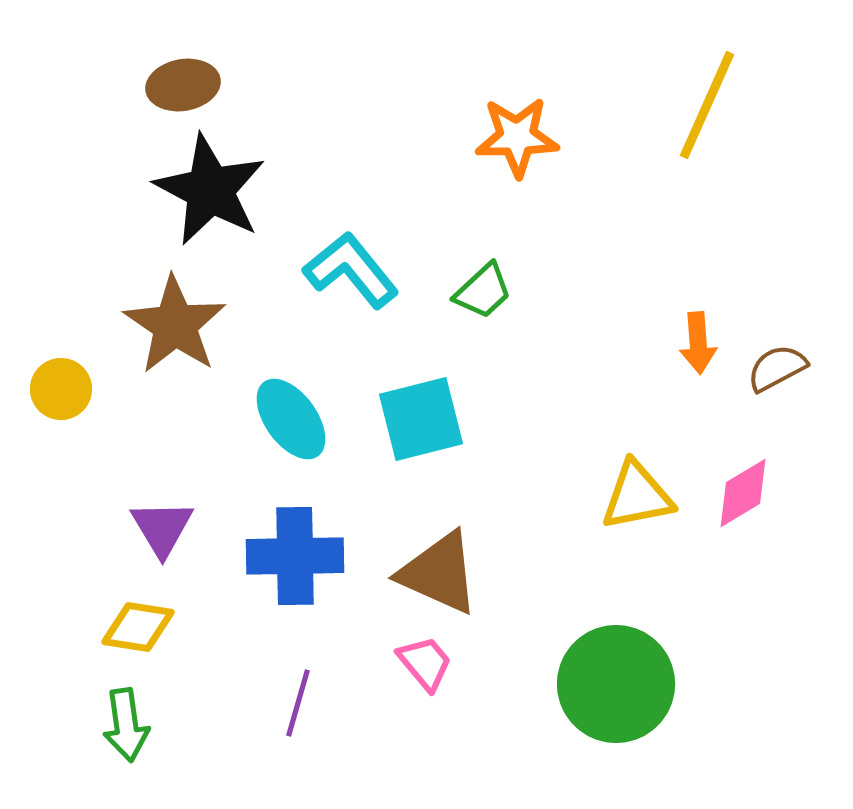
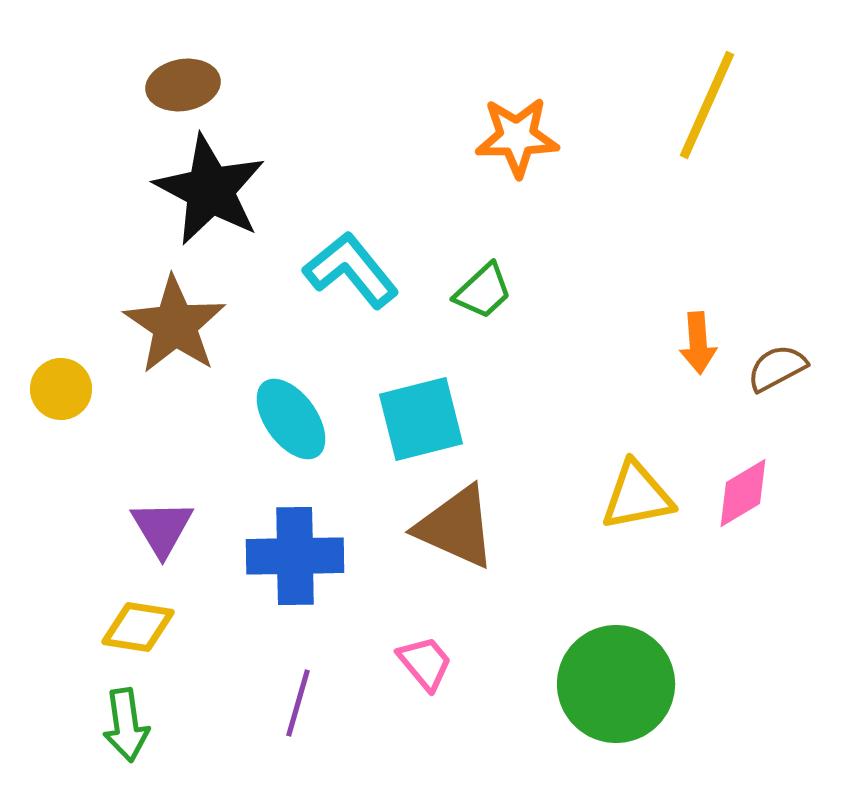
brown triangle: moved 17 px right, 46 px up
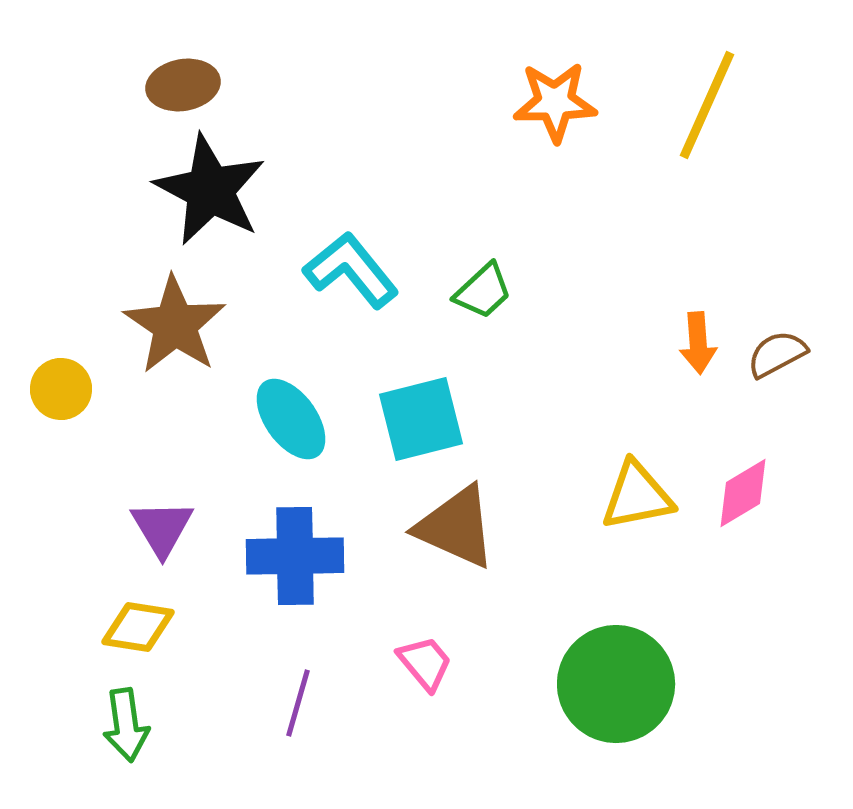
orange star: moved 38 px right, 35 px up
brown semicircle: moved 14 px up
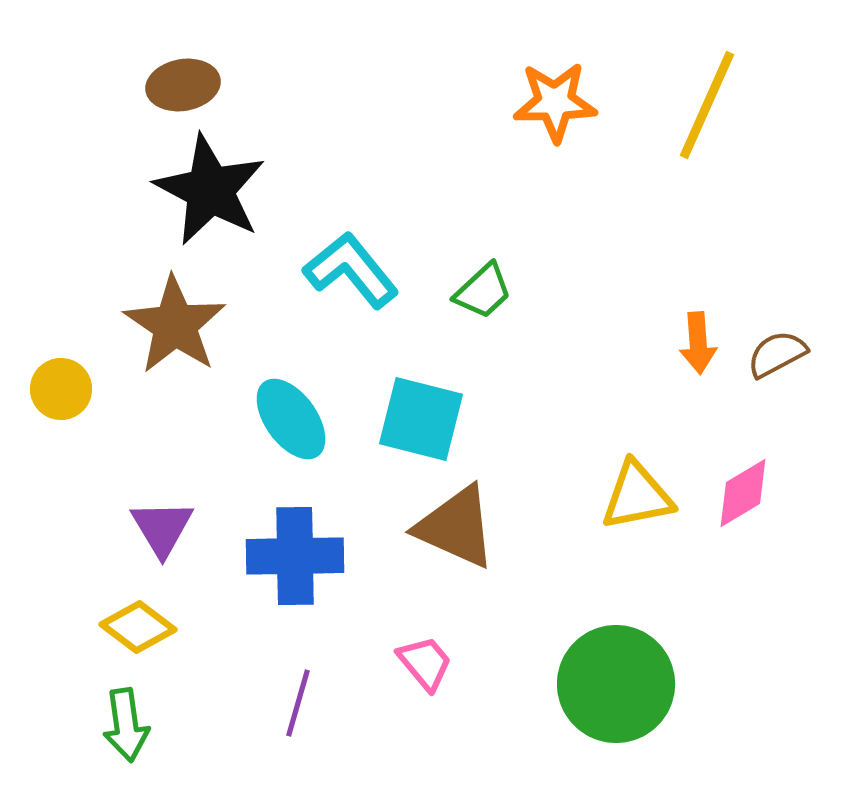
cyan square: rotated 28 degrees clockwise
yellow diamond: rotated 28 degrees clockwise
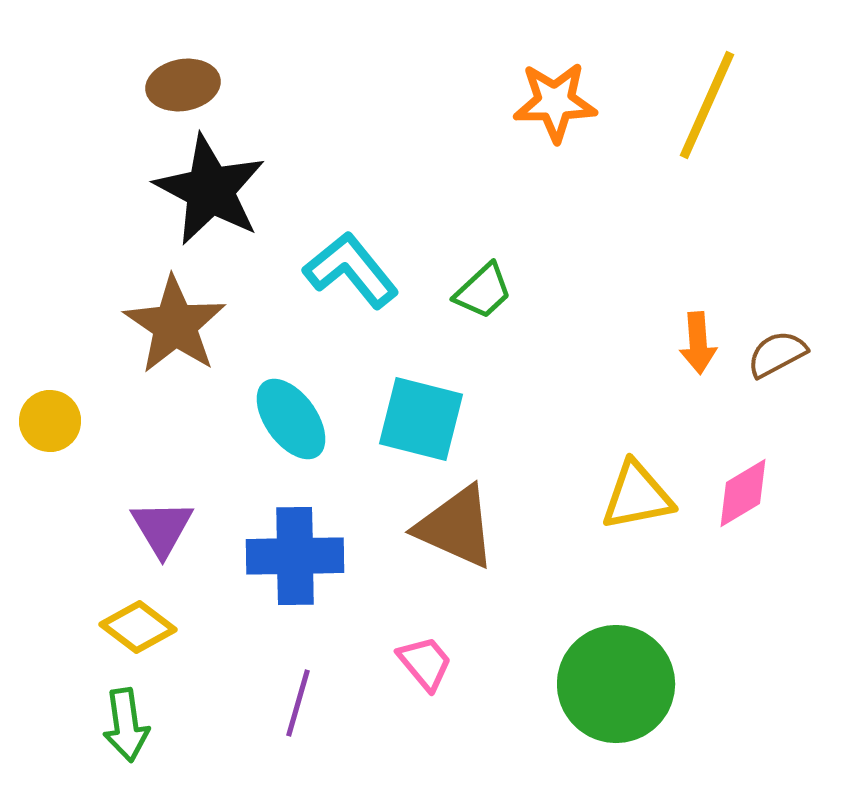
yellow circle: moved 11 px left, 32 px down
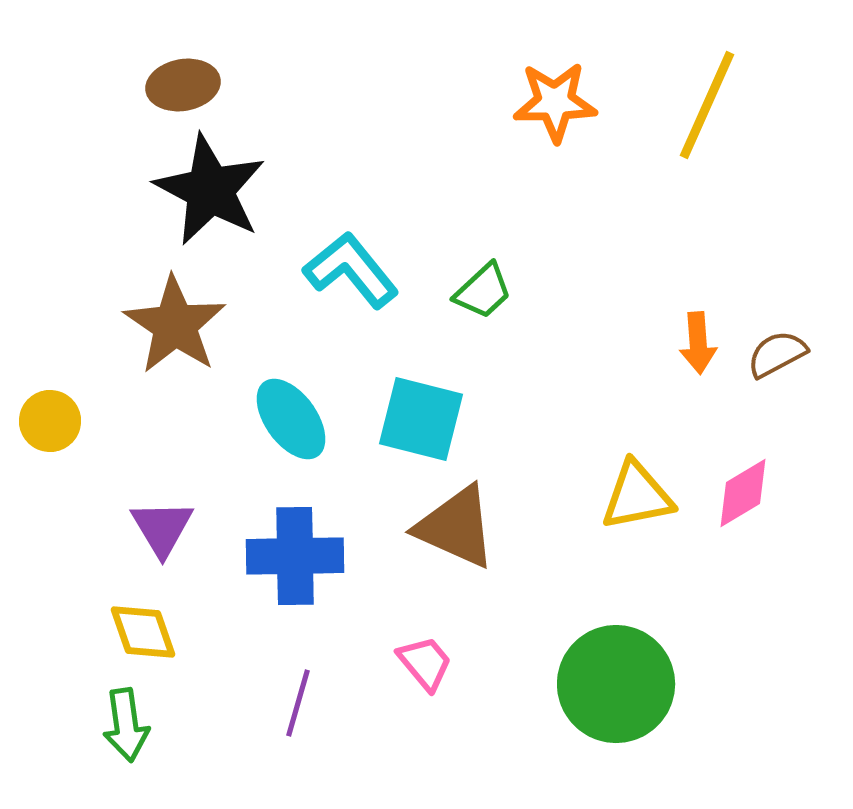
yellow diamond: moved 5 px right, 5 px down; rotated 34 degrees clockwise
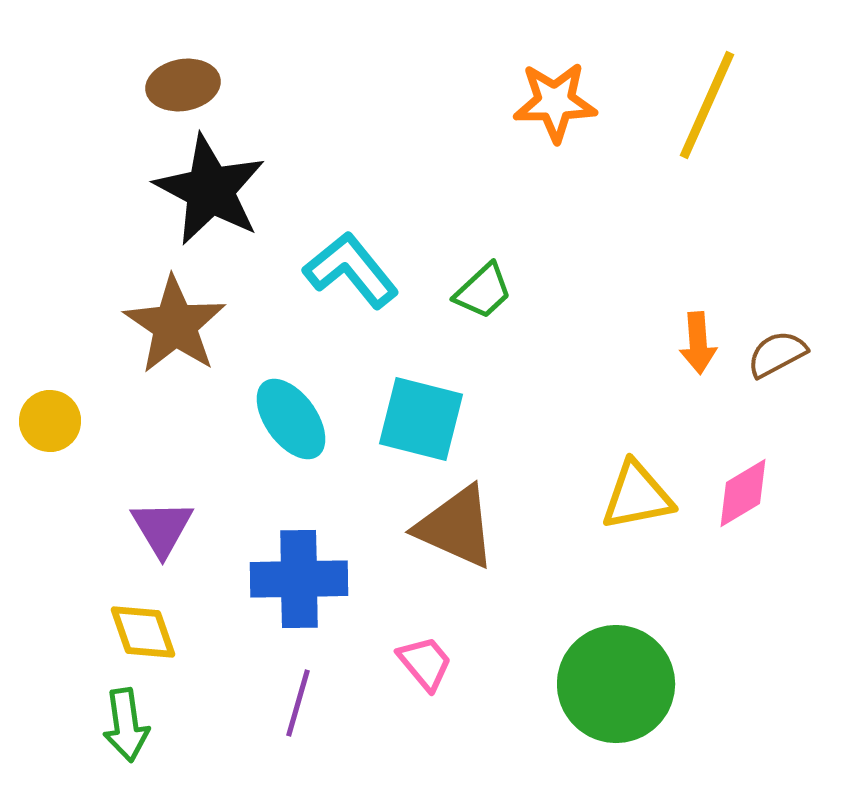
blue cross: moved 4 px right, 23 px down
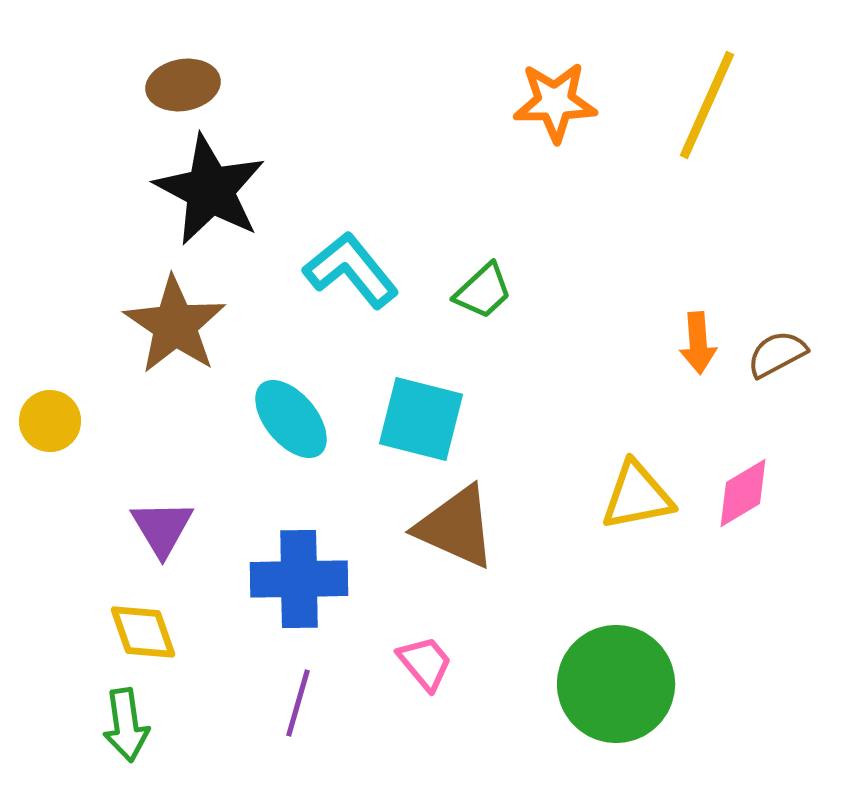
cyan ellipse: rotated 4 degrees counterclockwise
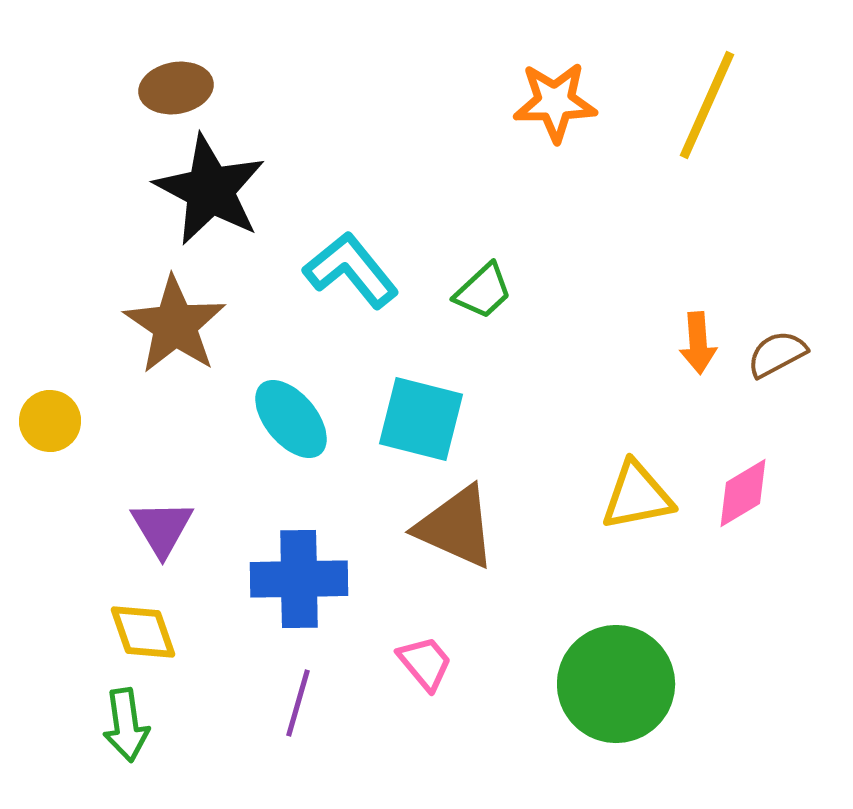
brown ellipse: moved 7 px left, 3 px down
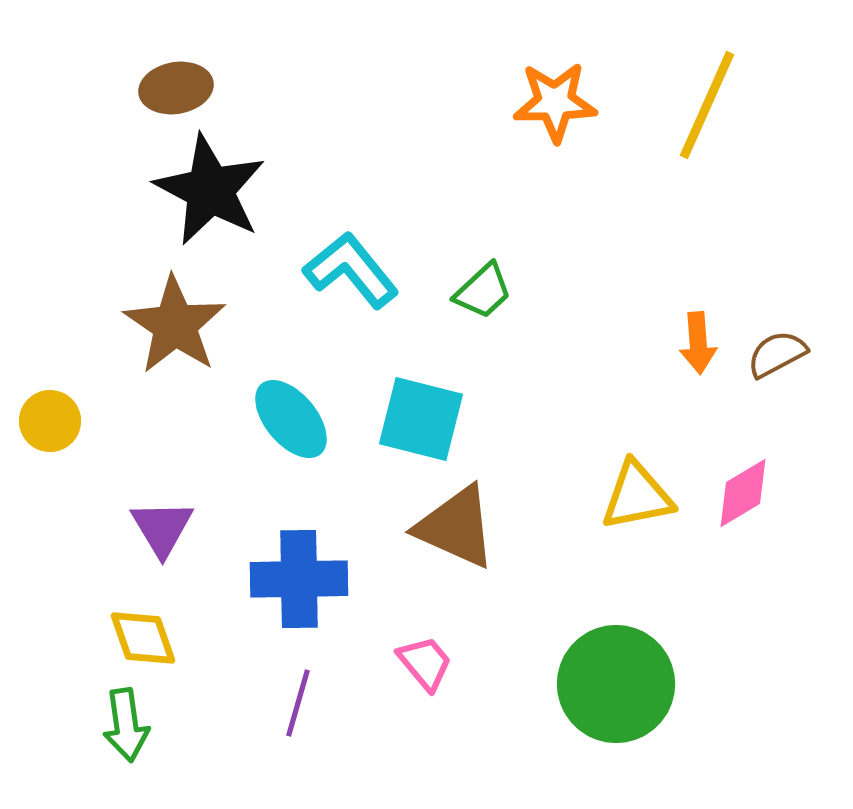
yellow diamond: moved 6 px down
